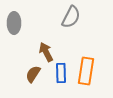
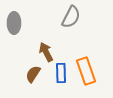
orange rectangle: rotated 28 degrees counterclockwise
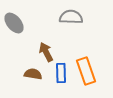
gray semicircle: rotated 115 degrees counterclockwise
gray ellipse: rotated 40 degrees counterclockwise
brown semicircle: rotated 66 degrees clockwise
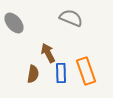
gray semicircle: moved 1 px down; rotated 20 degrees clockwise
brown arrow: moved 2 px right, 1 px down
brown semicircle: rotated 90 degrees clockwise
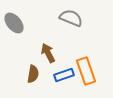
blue rectangle: moved 3 px right, 2 px down; rotated 72 degrees clockwise
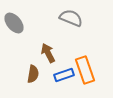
orange rectangle: moved 1 px left, 1 px up
